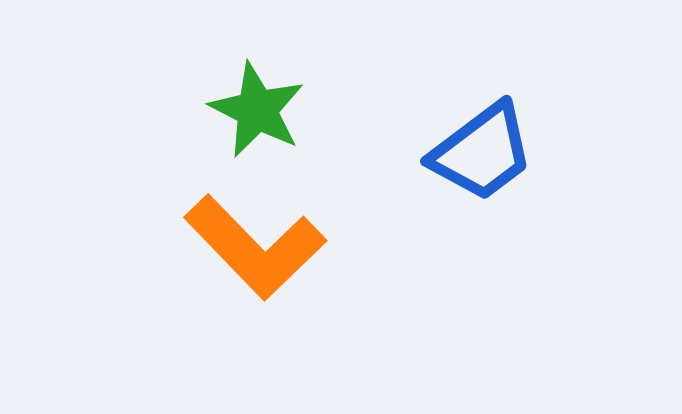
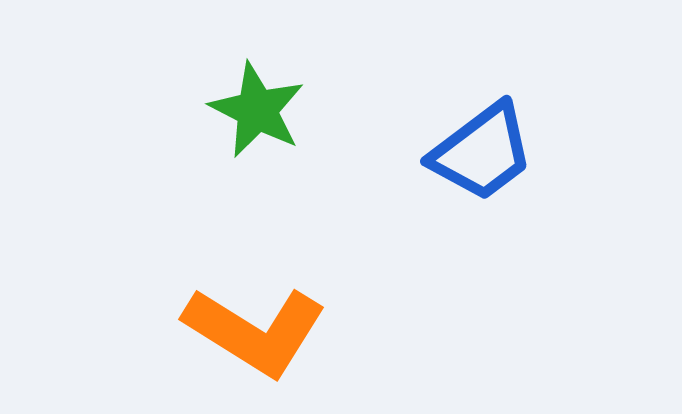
orange L-shape: moved 84 px down; rotated 14 degrees counterclockwise
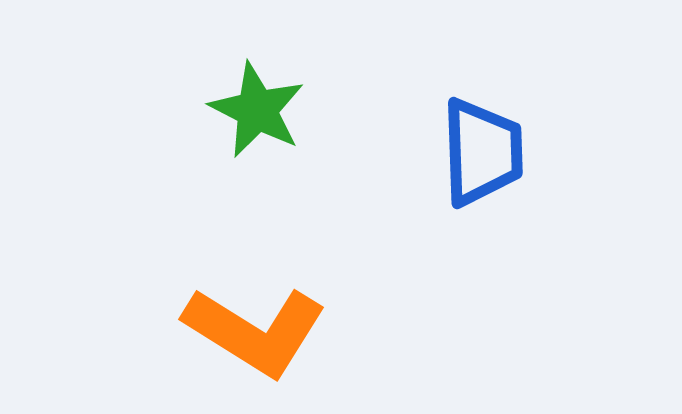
blue trapezoid: rotated 55 degrees counterclockwise
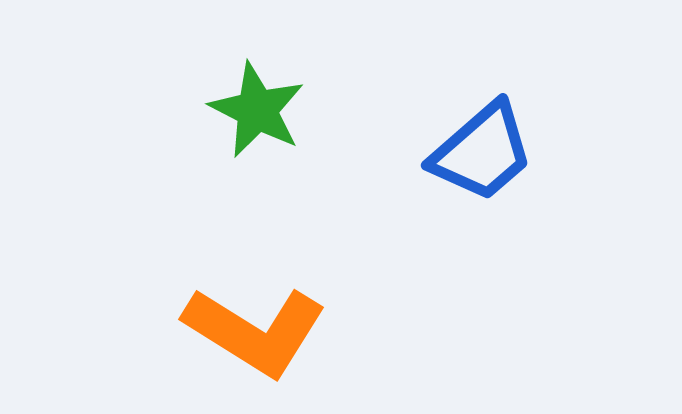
blue trapezoid: rotated 51 degrees clockwise
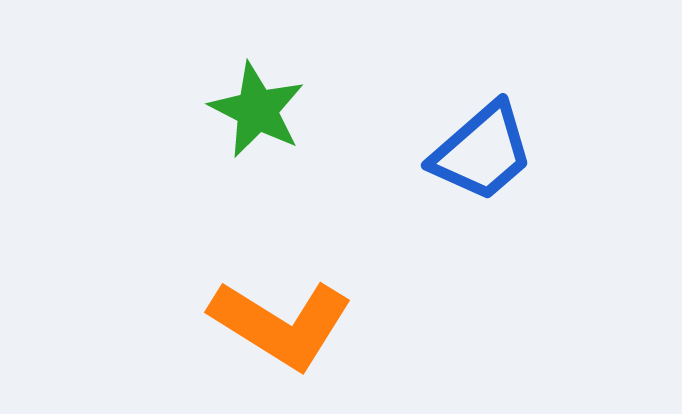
orange L-shape: moved 26 px right, 7 px up
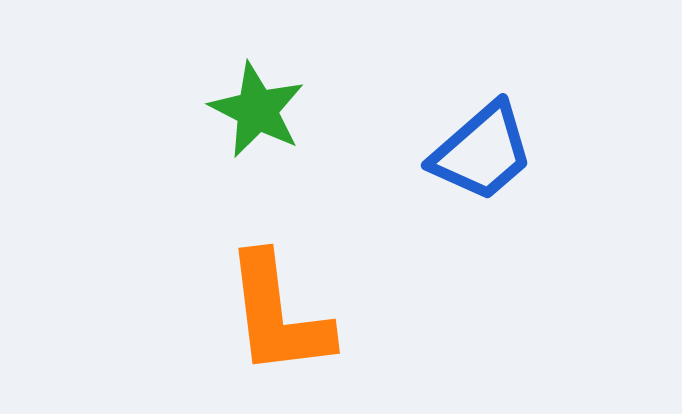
orange L-shape: moved 3 px left, 9 px up; rotated 51 degrees clockwise
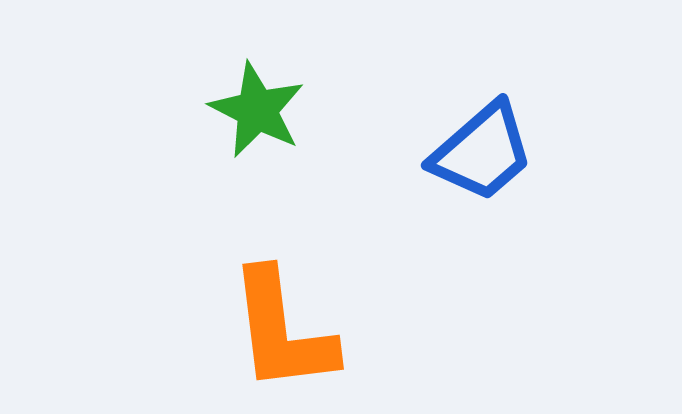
orange L-shape: moved 4 px right, 16 px down
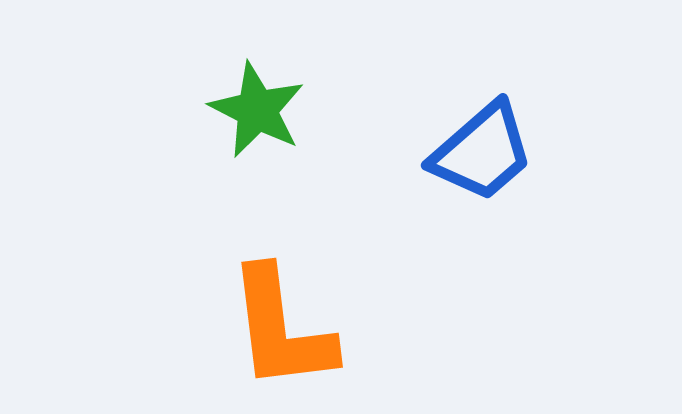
orange L-shape: moved 1 px left, 2 px up
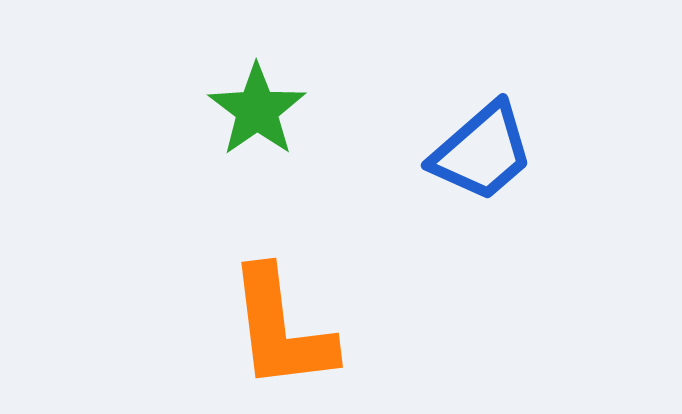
green star: rotated 10 degrees clockwise
